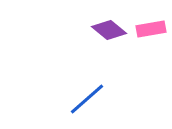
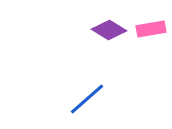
purple diamond: rotated 8 degrees counterclockwise
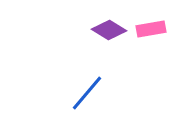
blue line: moved 6 px up; rotated 9 degrees counterclockwise
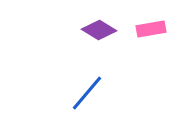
purple diamond: moved 10 px left
